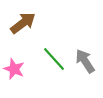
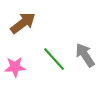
gray arrow: moved 6 px up
pink star: moved 1 px right, 2 px up; rotated 25 degrees counterclockwise
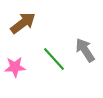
gray arrow: moved 5 px up
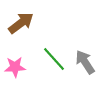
brown arrow: moved 2 px left
gray arrow: moved 12 px down
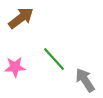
brown arrow: moved 5 px up
gray arrow: moved 18 px down
